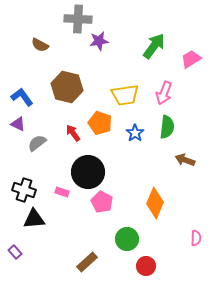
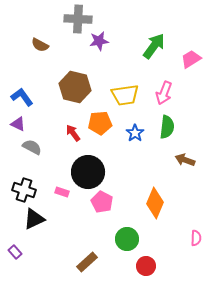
brown hexagon: moved 8 px right
orange pentagon: rotated 25 degrees counterclockwise
gray semicircle: moved 5 px left, 4 px down; rotated 66 degrees clockwise
black triangle: rotated 20 degrees counterclockwise
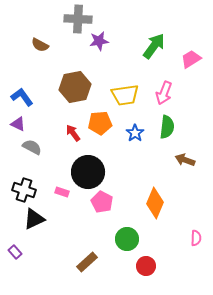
brown hexagon: rotated 24 degrees counterclockwise
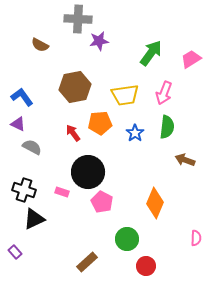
green arrow: moved 3 px left, 7 px down
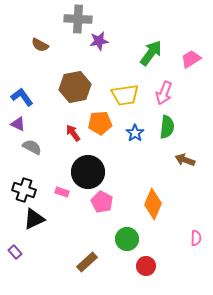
orange diamond: moved 2 px left, 1 px down
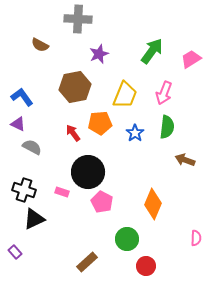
purple star: moved 13 px down; rotated 12 degrees counterclockwise
green arrow: moved 1 px right, 2 px up
yellow trapezoid: rotated 60 degrees counterclockwise
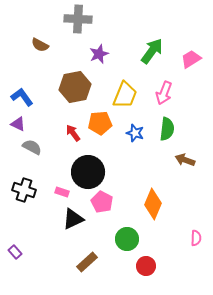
green semicircle: moved 2 px down
blue star: rotated 18 degrees counterclockwise
black triangle: moved 39 px right
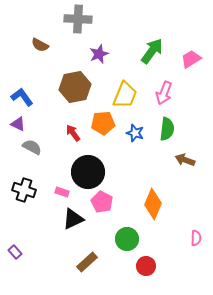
orange pentagon: moved 3 px right
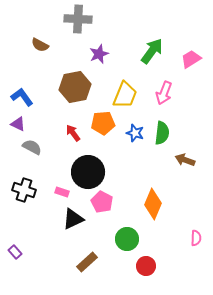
green semicircle: moved 5 px left, 4 px down
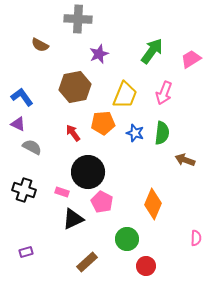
purple rectangle: moved 11 px right; rotated 64 degrees counterclockwise
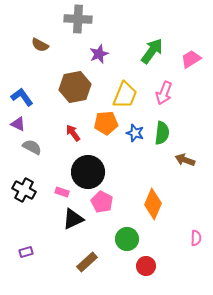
orange pentagon: moved 3 px right
black cross: rotated 10 degrees clockwise
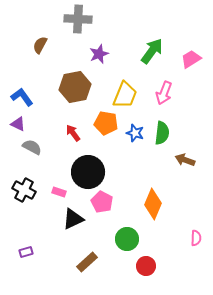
brown semicircle: rotated 90 degrees clockwise
orange pentagon: rotated 15 degrees clockwise
pink rectangle: moved 3 px left
